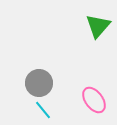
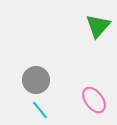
gray circle: moved 3 px left, 3 px up
cyan line: moved 3 px left
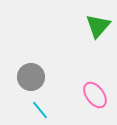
gray circle: moved 5 px left, 3 px up
pink ellipse: moved 1 px right, 5 px up
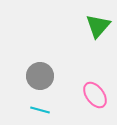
gray circle: moved 9 px right, 1 px up
cyan line: rotated 36 degrees counterclockwise
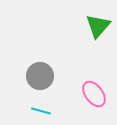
pink ellipse: moved 1 px left, 1 px up
cyan line: moved 1 px right, 1 px down
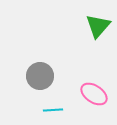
pink ellipse: rotated 20 degrees counterclockwise
cyan line: moved 12 px right, 1 px up; rotated 18 degrees counterclockwise
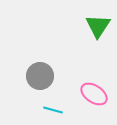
green triangle: rotated 8 degrees counterclockwise
cyan line: rotated 18 degrees clockwise
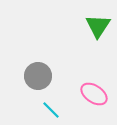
gray circle: moved 2 px left
cyan line: moved 2 px left; rotated 30 degrees clockwise
